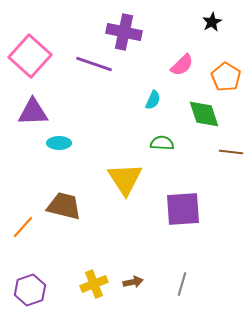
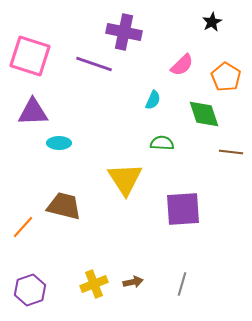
pink square: rotated 24 degrees counterclockwise
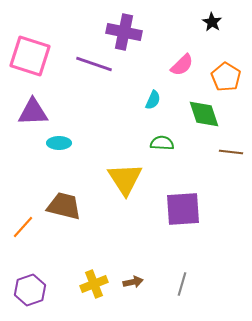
black star: rotated 12 degrees counterclockwise
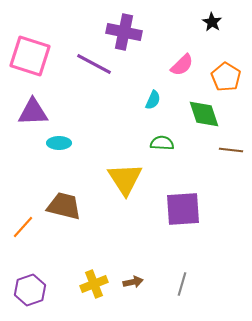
purple line: rotated 9 degrees clockwise
brown line: moved 2 px up
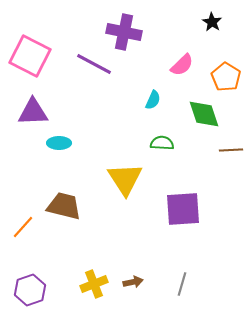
pink square: rotated 9 degrees clockwise
brown line: rotated 10 degrees counterclockwise
